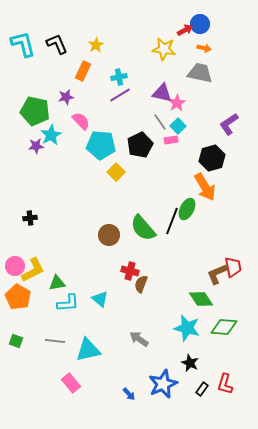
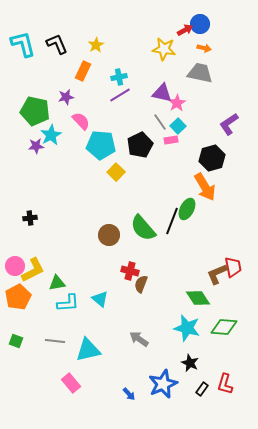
orange pentagon at (18, 297): rotated 15 degrees clockwise
green diamond at (201, 299): moved 3 px left, 1 px up
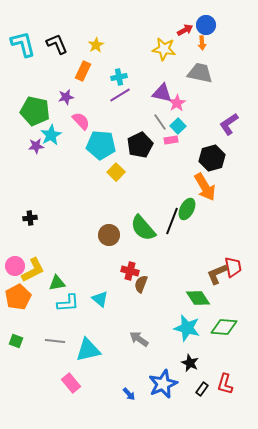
blue circle at (200, 24): moved 6 px right, 1 px down
orange arrow at (204, 48): moved 2 px left, 5 px up; rotated 72 degrees clockwise
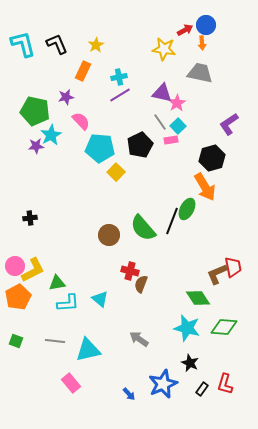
cyan pentagon at (101, 145): moved 1 px left, 3 px down
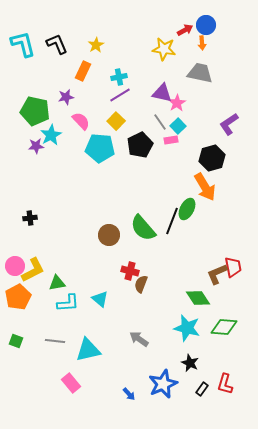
yellow square at (116, 172): moved 51 px up
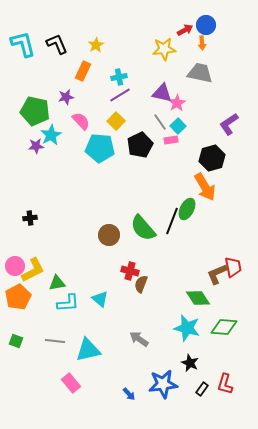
yellow star at (164, 49): rotated 15 degrees counterclockwise
blue star at (163, 384): rotated 16 degrees clockwise
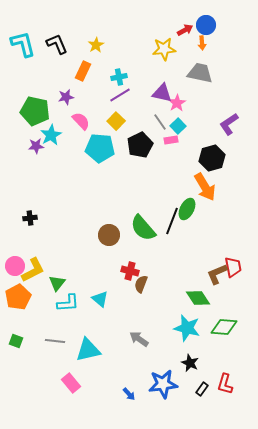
green triangle at (57, 283): rotated 42 degrees counterclockwise
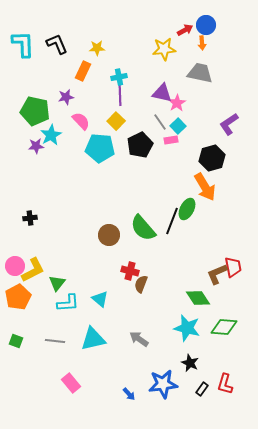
cyan L-shape at (23, 44): rotated 12 degrees clockwise
yellow star at (96, 45): moved 1 px right, 3 px down; rotated 28 degrees clockwise
purple line at (120, 95): rotated 60 degrees counterclockwise
cyan triangle at (88, 350): moved 5 px right, 11 px up
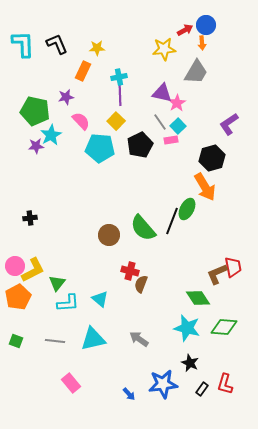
gray trapezoid at (200, 73): moved 4 px left, 1 px up; rotated 108 degrees clockwise
